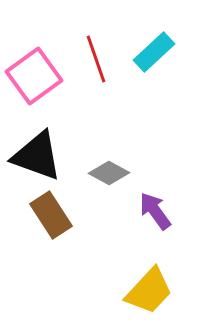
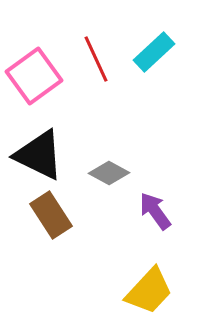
red line: rotated 6 degrees counterclockwise
black triangle: moved 2 px right, 1 px up; rotated 6 degrees clockwise
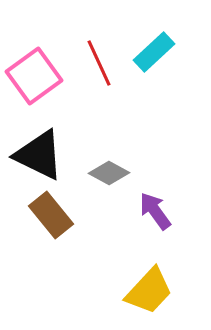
red line: moved 3 px right, 4 px down
brown rectangle: rotated 6 degrees counterclockwise
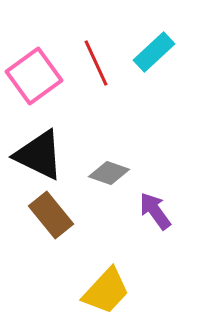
red line: moved 3 px left
gray diamond: rotated 9 degrees counterclockwise
yellow trapezoid: moved 43 px left
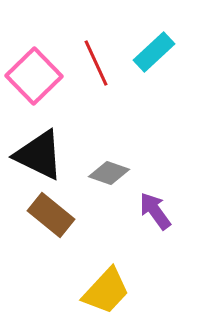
pink square: rotated 8 degrees counterclockwise
brown rectangle: rotated 12 degrees counterclockwise
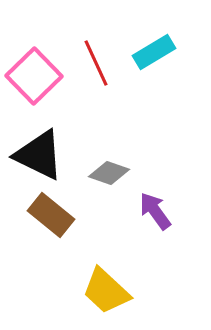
cyan rectangle: rotated 12 degrees clockwise
yellow trapezoid: rotated 90 degrees clockwise
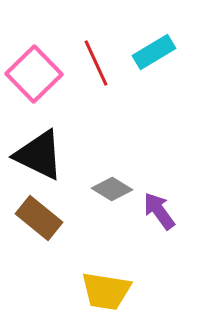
pink square: moved 2 px up
gray diamond: moved 3 px right, 16 px down; rotated 12 degrees clockwise
purple arrow: moved 4 px right
brown rectangle: moved 12 px left, 3 px down
yellow trapezoid: rotated 34 degrees counterclockwise
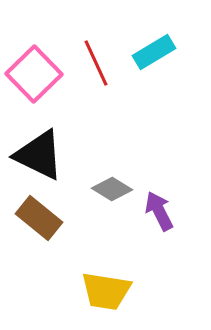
purple arrow: rotated 9 degrees clockwise
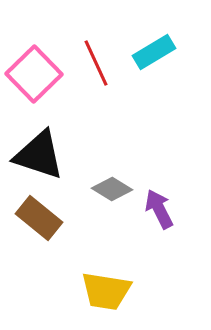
black triangle: rotated 8 degrees counterclockwise
purple arrow: moved 2 px up
